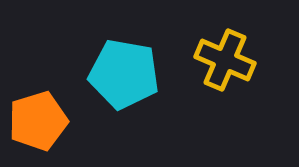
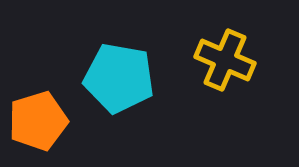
cyan pentagon: moved 5 px left, 4 px down
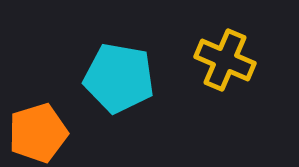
orange pentagon: moved 12 px down
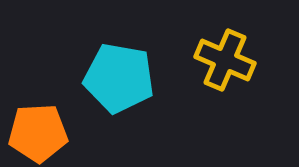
orange pentagon: rotated 14 degrees clockwise
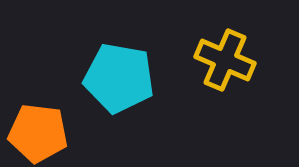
orange pentagon: rotated 10 degrees clockwise
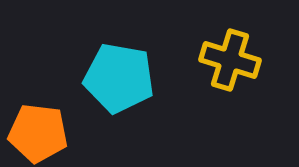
yellow cross: moved 5 px right; rotated 6 degrees counterclockwise
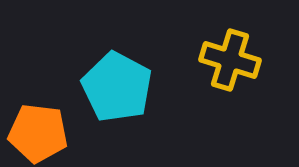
cyan pentagon: moved 2 px left, 9 px down; rotated 18 degrees clockwise
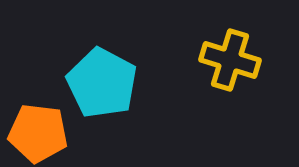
cyan pentagon: moved 15 px left, 4 px up
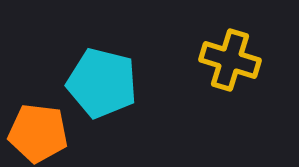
cyan pentagon: rotated 14 degrees counterclockwise
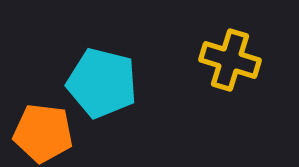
orange pentagon: moved 5 px right
